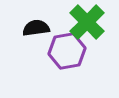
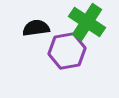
green cross: rotated 12 degrees counterclockwise
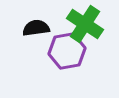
green cross: moved 2 px left, 2 px down
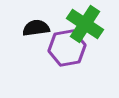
purple hexagon: moved 3 px up
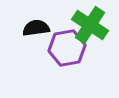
green cross: moved 5 px right, 1 px down
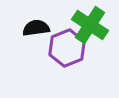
purple hexagon: rotated 12 degrees counterclockwise
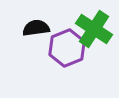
green cross: moved 4 px right, 4 px down
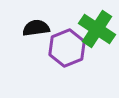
green cross: moved 3 px right
